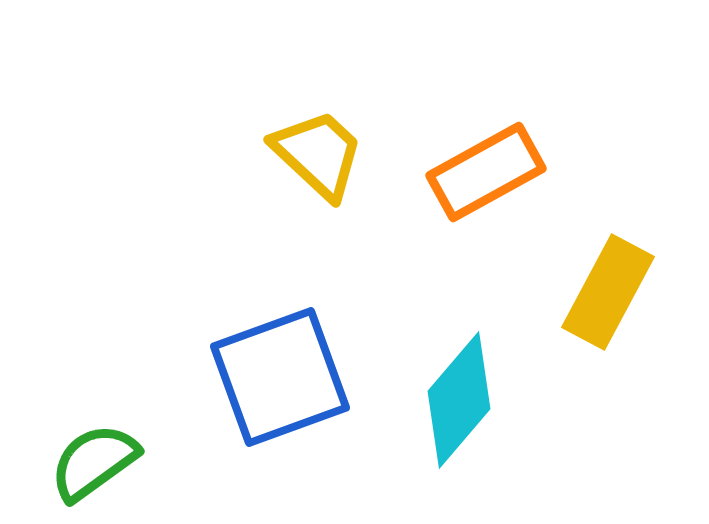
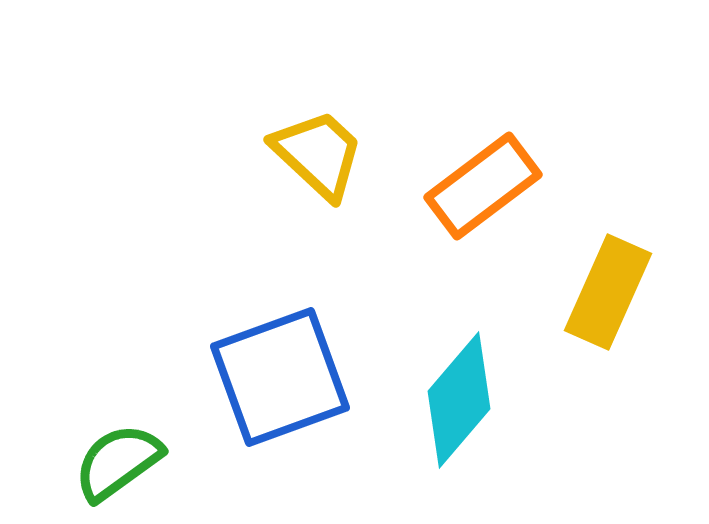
orange rectangle: moved 3 px left, 14 px down; rotated 8 degrees counterclockwise
yellow rectangle: rotated 4 degrees counterclockwise
green semicircle: moved 24 px right
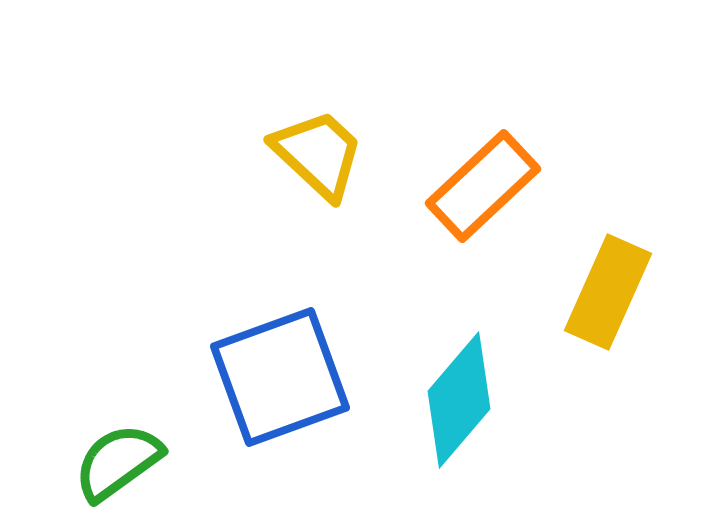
orange rectangle: rotated 6 degrees counterclockwise
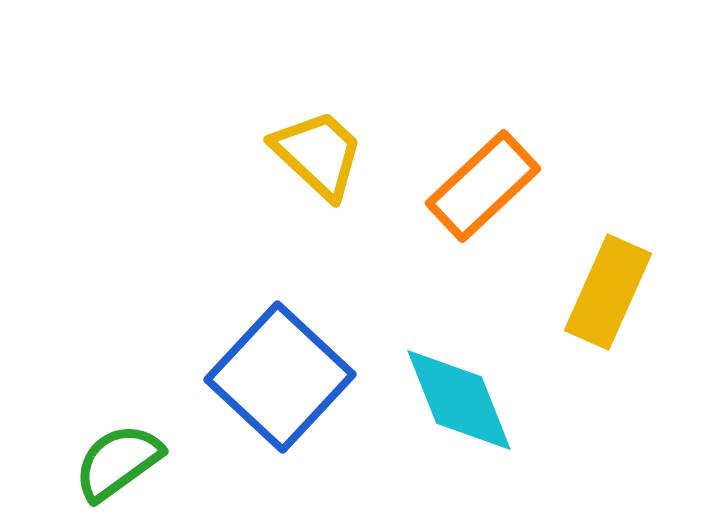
blue square: rotated 27 degrees counterclockwise
cyan diamond: rotated 62 degrees counterclockwise
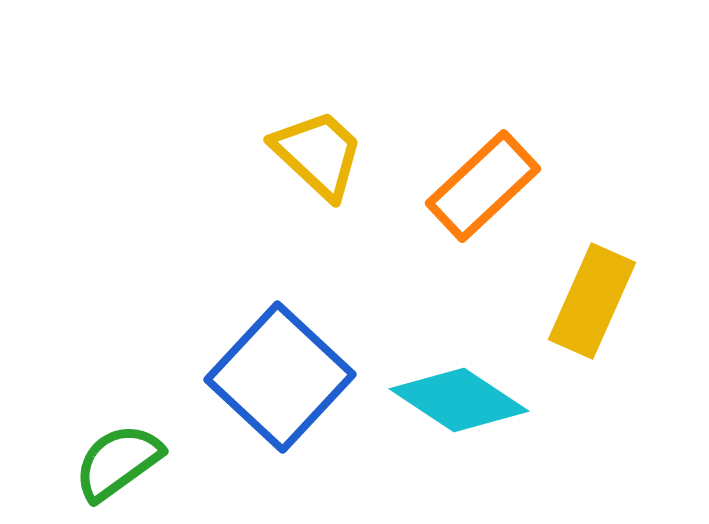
yellow rectangle: moved 16 px left, 9 px down
cyan diamond: rotated 35 degrees counterclockwise
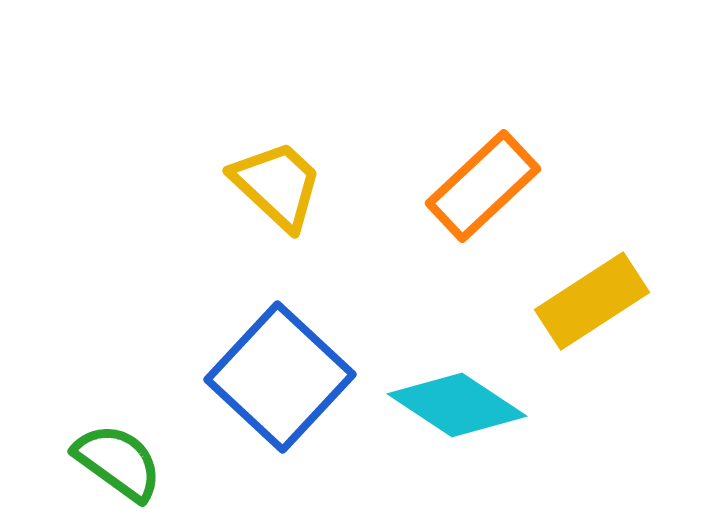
yellow trapezoid: moved 41 px left, 31 px down
yellow rectangle: rotated 33 degrees clockwise
cyan diamond: moved 2 px left, 5 px down
green semicircle: rotated 72 degrees clockwise
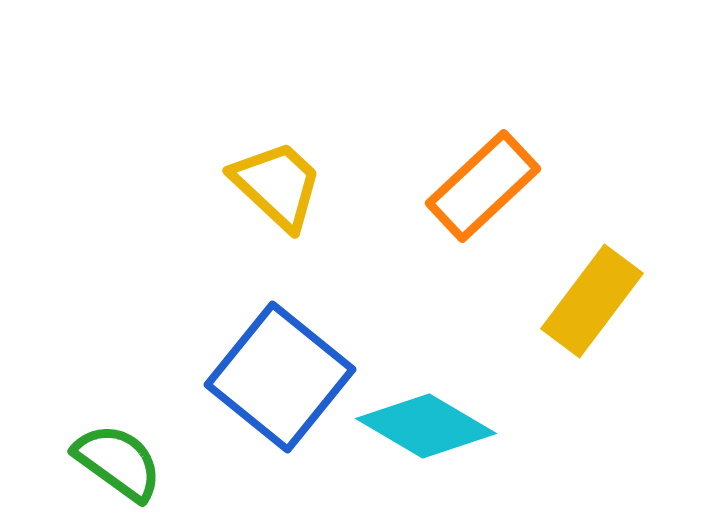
yellow rectangle: rotated 20 degrees counterclockwise
blue square: rotated 4 degrees counterclockwise
cyan diamond: moved 31 px left, 21 px down; rotated 3 degrees counterclockwise
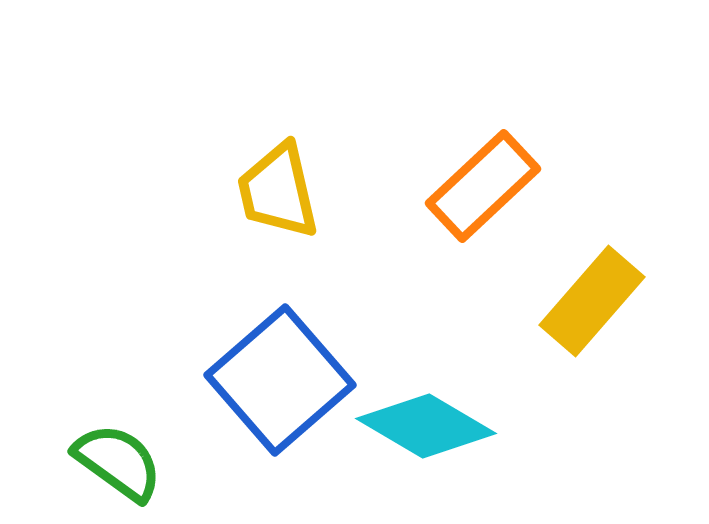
yellow trapezoid: moved 1 px right, 6 px down; rotated 146 degrees counterclockwise
yellow rectangle: rotated 4 degrees clockwise
blue square: moved 3 px down; rotated 10 degrees clockwise
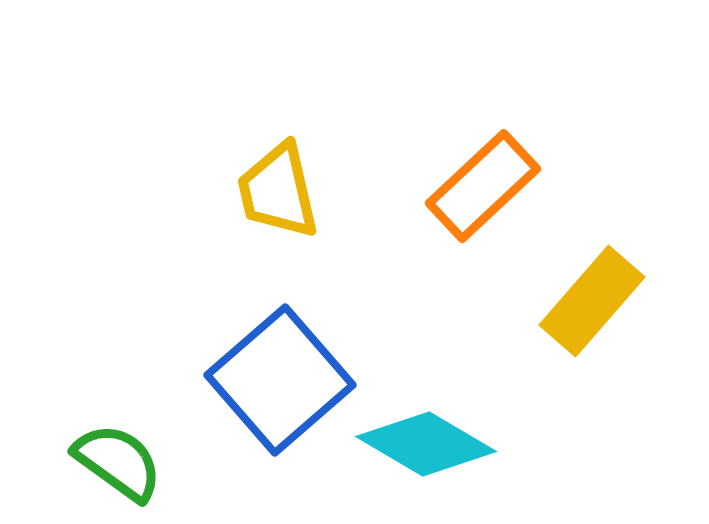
cyan diamond: moved 18 px down
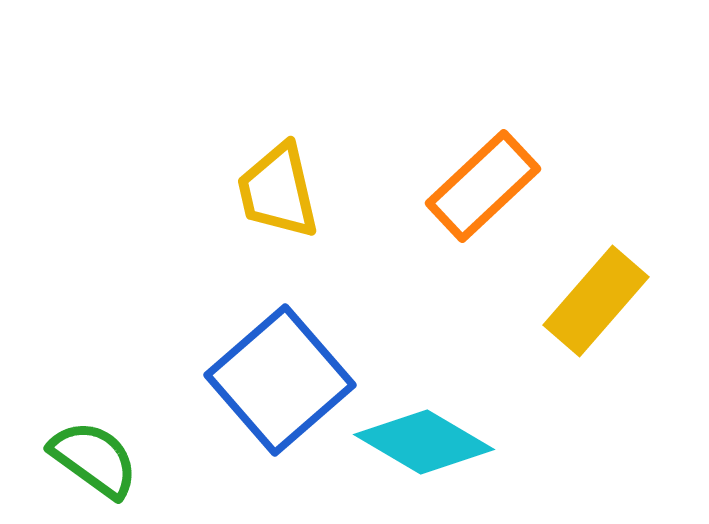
yellow rectangle: moved 4 px right
cyan diamond: moved 2 px left, 2 px up
green semicircle: moved 24 px left, 3 px up
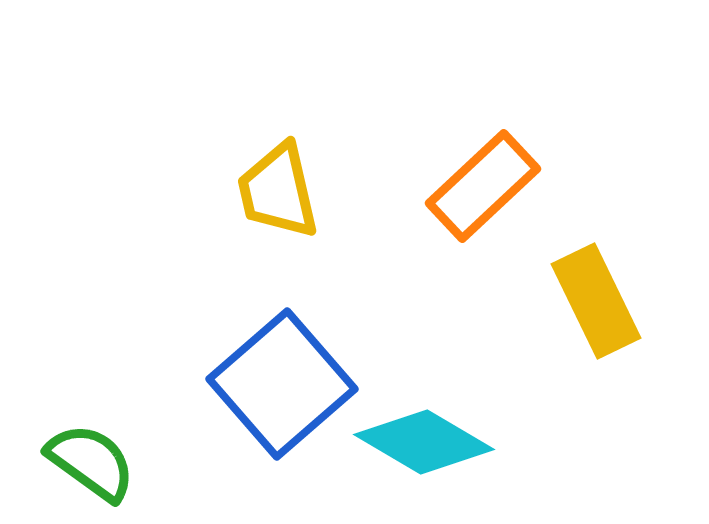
yellow rectangle: rotated 67 degrees counterclockwise
blue square: moved 2 px right, 4 px down
green semicircle: moved 3 px left, 3 px down
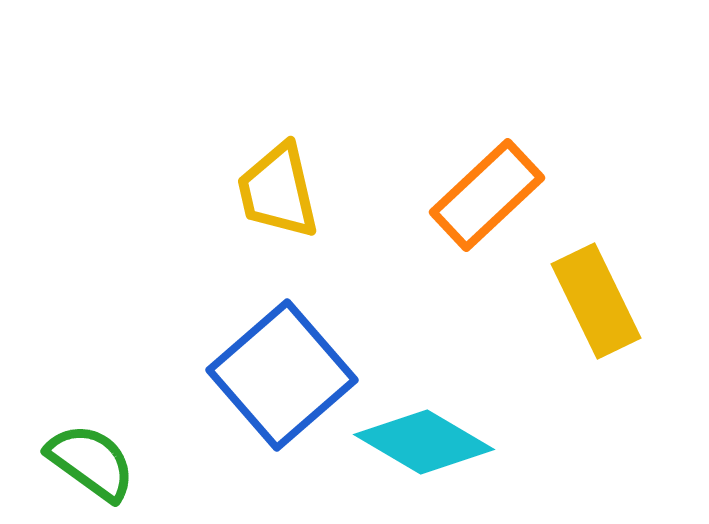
orange rectangle: moved 4 px right, 9 px down
blue square: moved 9 px up
